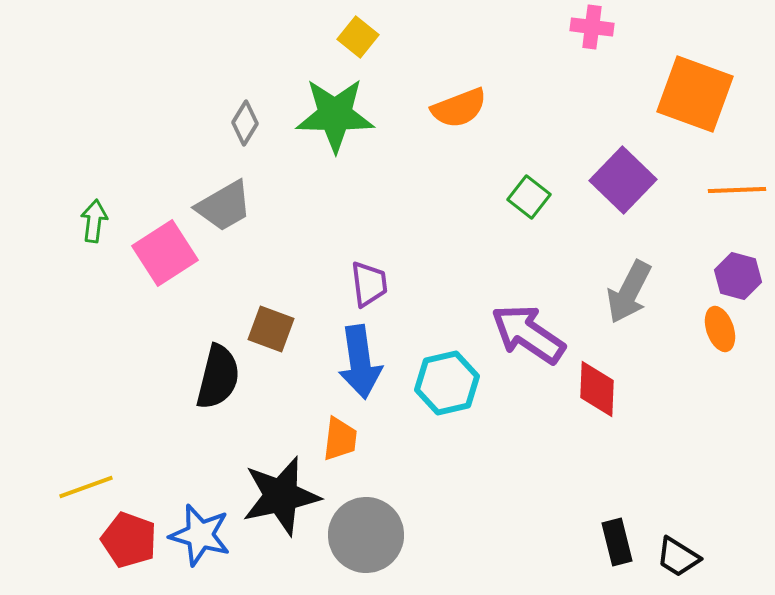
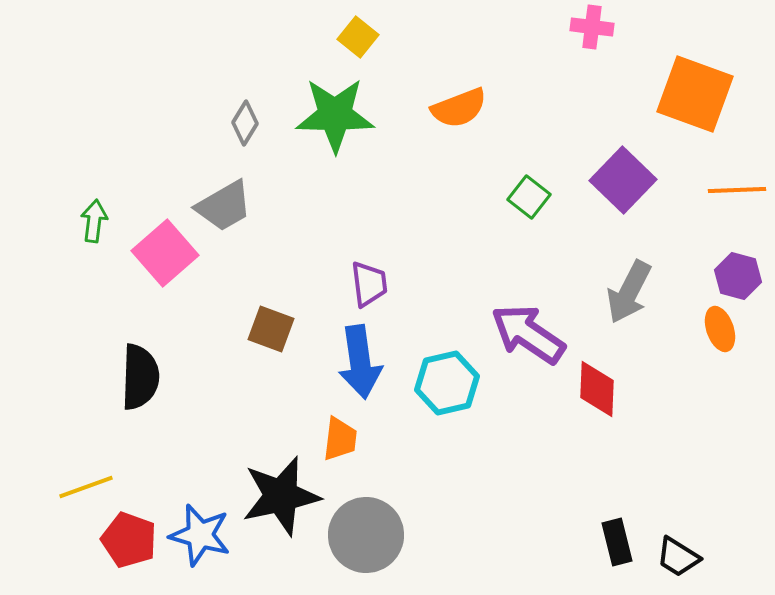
pink square: rotated 8 degrees counterclockwise
black semicircle: moved 78 px left; rotated 12 degrees counterclockwise
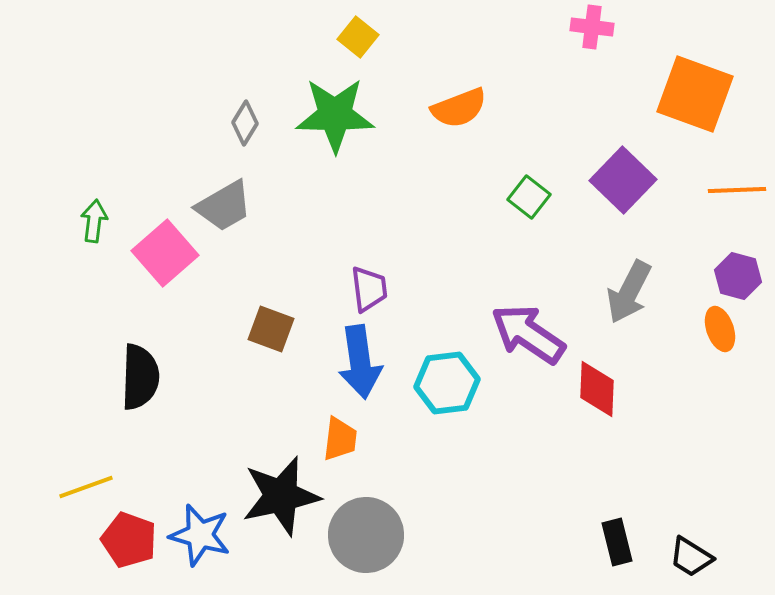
purple trapezoid: moved 5 px down
cyan hexagon: rotated 6 degrees clockwise
black trapezoid: moved 13 px right
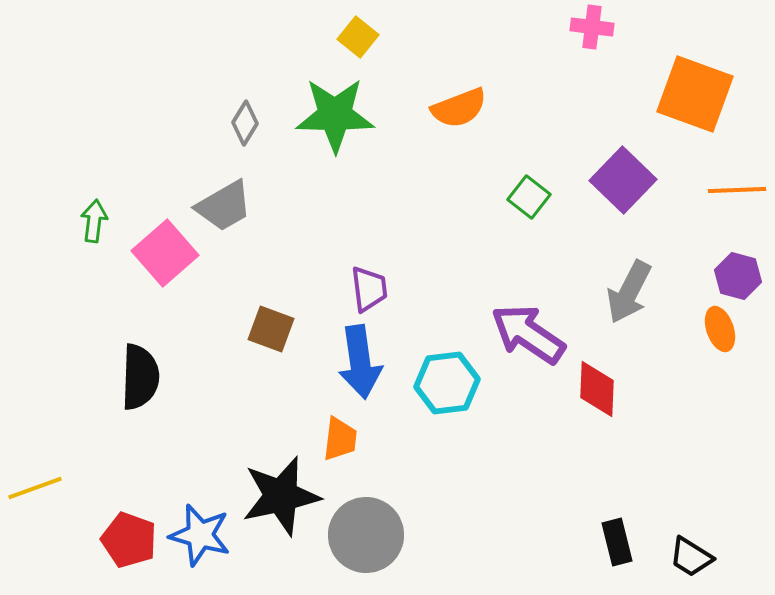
yellow line: moved 51 px left, 1 px down
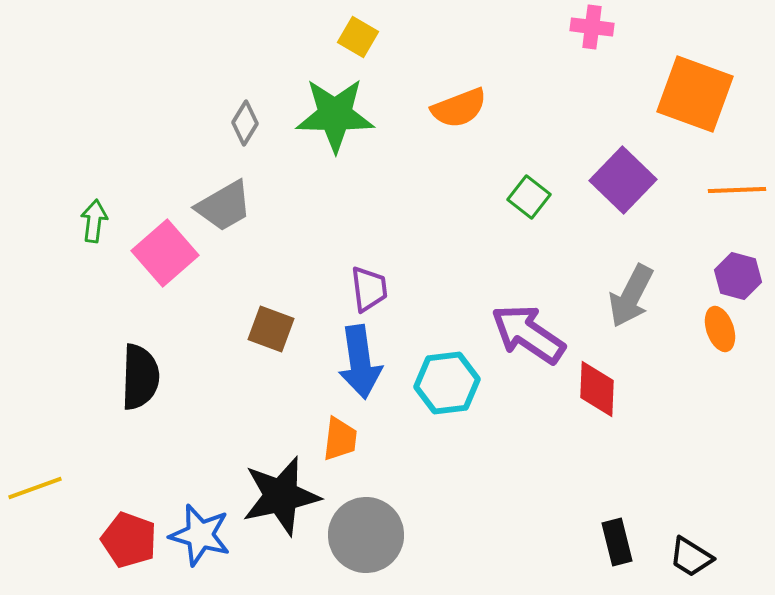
yellow square: rotated 9 degrees counterclockwise
gray arrow: moved 2 px right, 4 px down
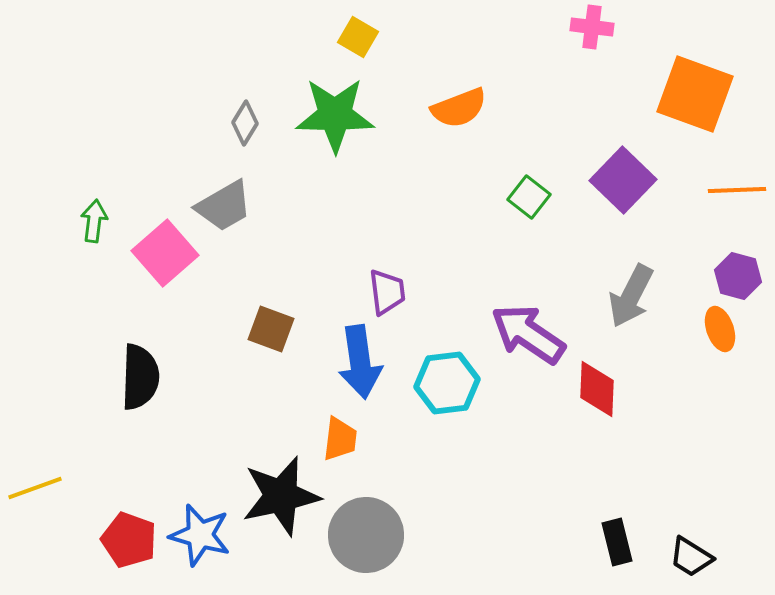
purple trapezoid: moved 18 px right, 3 px down
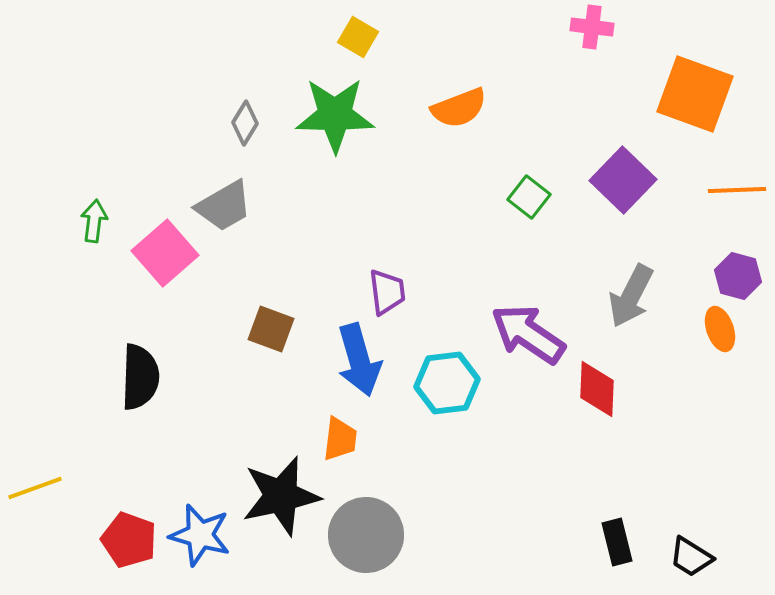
blue arrow: moved 1 px left, 2 px up; rotated 8 degrees counterclockwise
